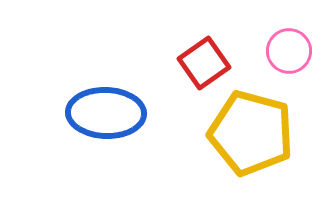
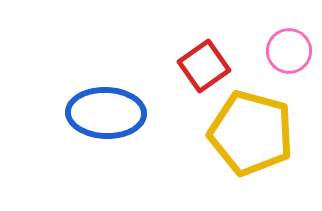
red square: moved 3 px down
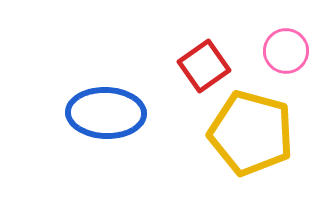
pink circle: moved 3 px left
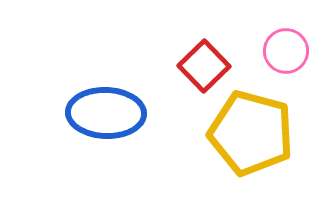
red square: rotated 9 degrees counterclockwise
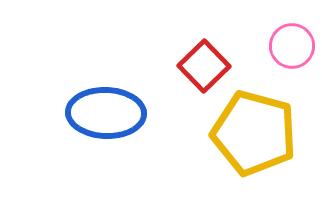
pink circle: moved 6 px right, 5 px up
yellow pentagon: moved 3 px right
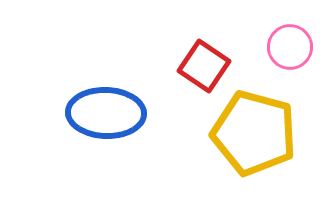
pink circle: moved 2 px left, 1 px down
red square: rotated 12 degrees counterclockwise
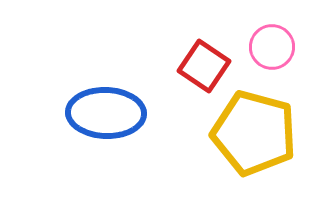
pink circle: moved 18 px left
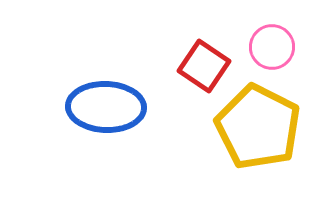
blue ellipse: moved 6 px up
yellow pentagon: moved 4 px right, 6 px up; rotated 12 degrees clockwise
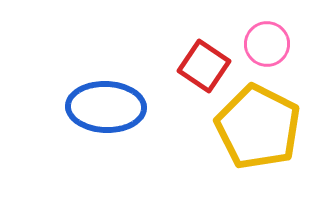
pink circle: moved 5 px left, 3 px up
